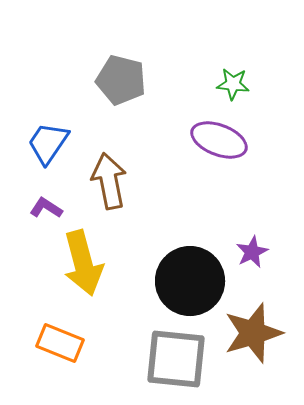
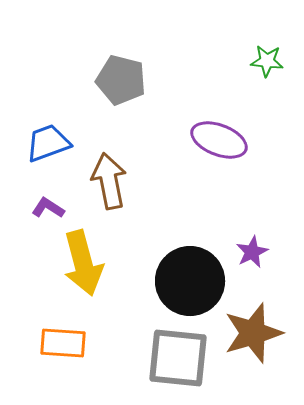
green star: moved 34 px right, 23 px up
blue trapezoid: rotated 36 degrees clockwise
purple L-shape: moved 2 px right
orange rectangle: moved 3 px right; rotated 18 degrees counterclockwise
gray square: moved 2 px right, 1 px up
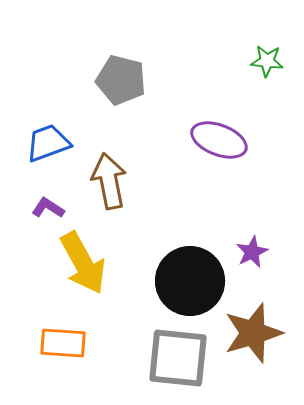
yellow arrow: rotated 14 degrees counterclockwise
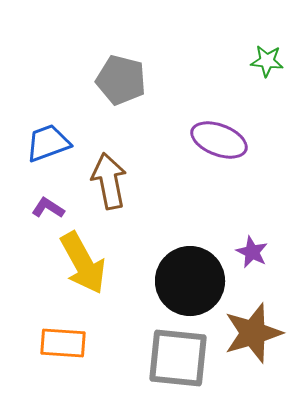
purple star: rotated 20 degrees counterclockwise
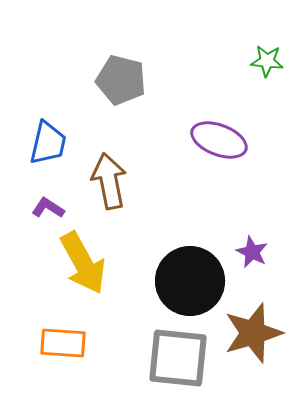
blue trapezoid: rotated 123 degrees clockwise
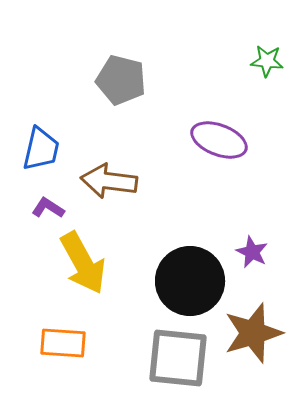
blue trapezoid: moved 7 px left, 6 px down
brown arrow: rotated 72 degrees counterclockwise
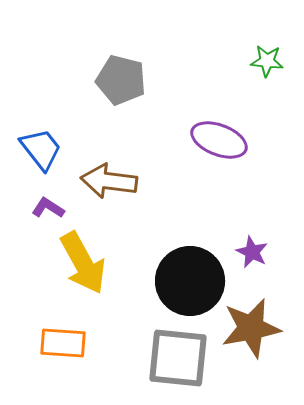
blue trapezoid: rotated 51 degrees counterclockwise
brown star: moved 2 px left, 5 px up; rotated 6 degrees clockwise
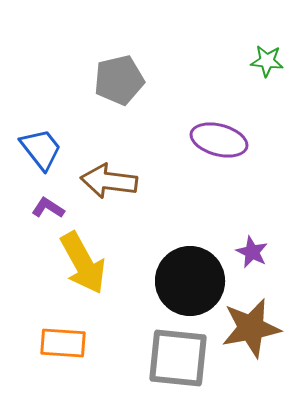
gray pentagon: moved 2 px left; rotated 27 degrees counterclockwise
purple ellipse: rotated 6 degrees counterclockwise
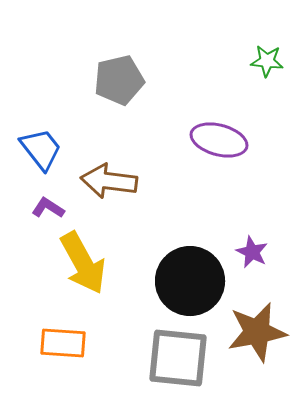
brown star: moved 6 px right, 4 px down
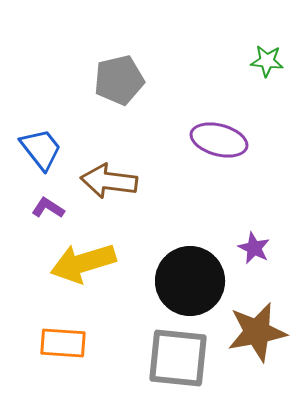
purple star: moved 2 px right, 4 px up
yellow arrow: rotated 102 degrees clockwise
